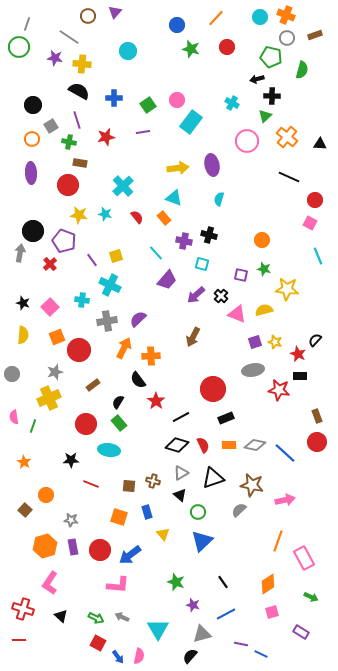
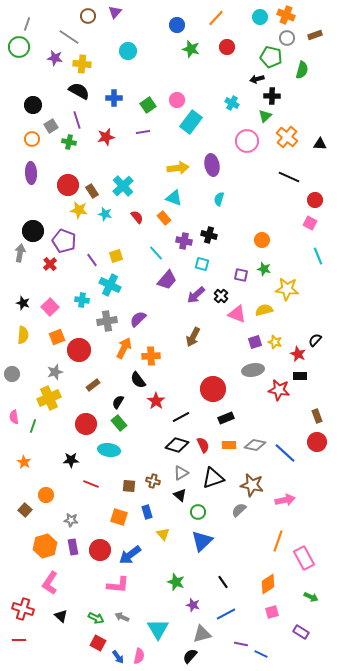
brown rectangle at (80, 163): moved 12 px right, 28 px down; rotated 48 degrees clockwise
yellow star at (79, 215): moved 5 px up
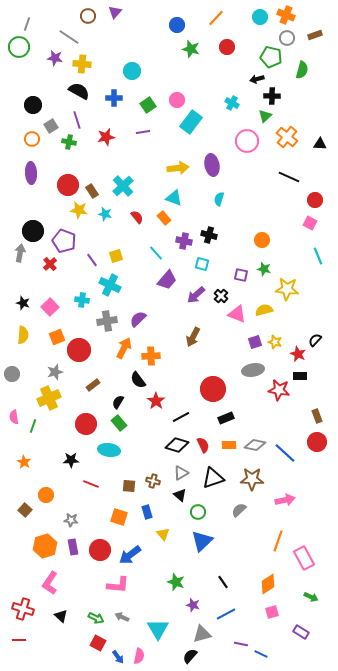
cyan circle at (128, 51): moved 4 px right, 20 px down
brown star at (252, 485): moved 6 px up; rotated 10 degrees counterclockwise
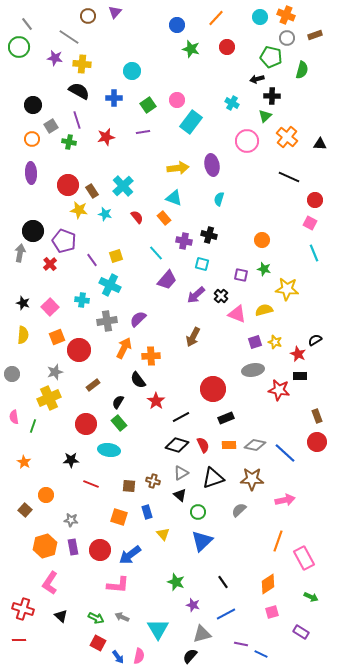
gray line at (27, 24): rotated 56 degrees counterclockwise
cyan line at (318, 256): moved 4 px left, 3 px up
black semicircle at (315, 340): rotated 16 degrees clockwise
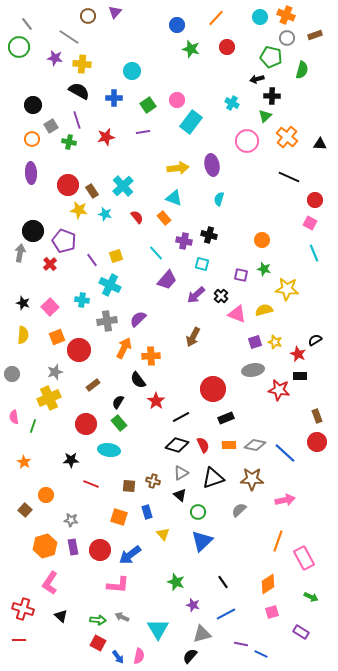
green arrow at (96, 618): moved 2 px right, 2 px down; rotated 21 degrees counterclockwise
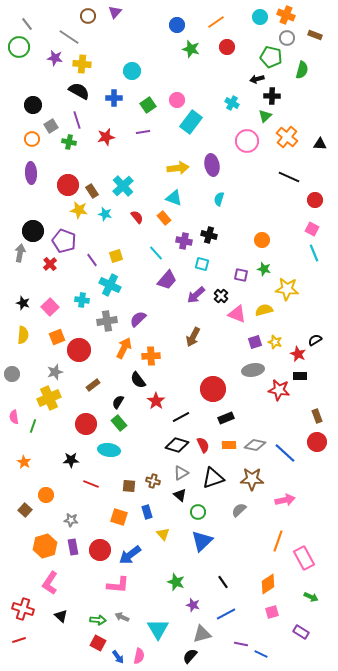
orange line at (216, 18): moved 4 px down; rotated 12 degrees clockwise
brown rectangle at (315, 35): rotated 40 degrees clockwise
pink square at (310, 223): moved 2 px right, 6 px down
red line at (19, 640): rotated 16 degrees counterclockwise
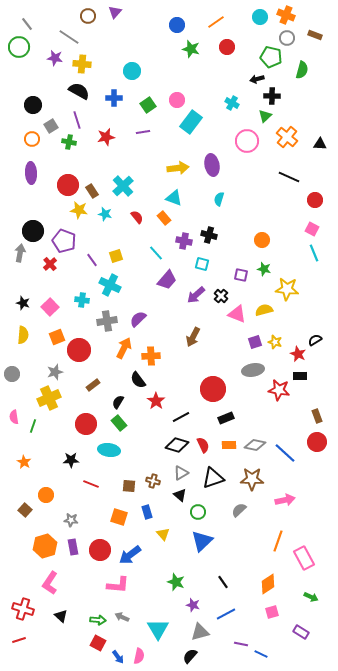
gray triangle at (202, 634): moved 2 px left, 2 px up
